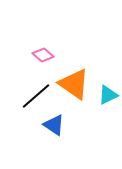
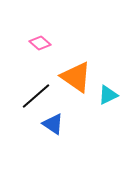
pink diamond: moved 3 px left, 12 px up
orange triangle: moved 2 px right, 7 px up
blue triangle: moved 1 px left, 1 px up
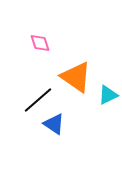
pink diamond: rotated 30 degrees clockwise
black line: moved 2 px right, 4 px down
blue triangle: moved 1 px right
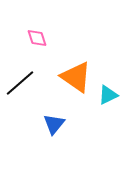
pink diamond: moved 3 px left, 5 px up
black line: moved 18 px left, 17 px up
blue triangle: rotated 35 degrees clockwise
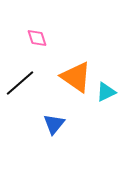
cyan triangle: moved 2 px left, 3 px up
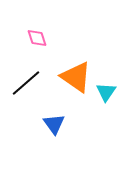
black line: moved 6 px right
cyan triangle: rotated 30 degrees counterclockwise
blue triangle: rotated 15 degrees counterclockwise
